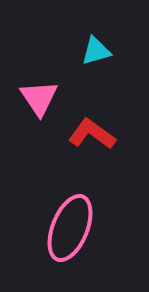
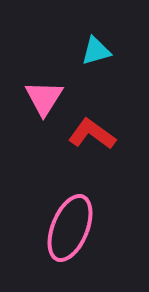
pink triangle: moved 5 px right; rotated 6 degrees clockwise
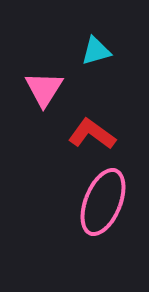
pink triangle: moved 9 px up
pink ellipse: moved 33 px right, 26 px up
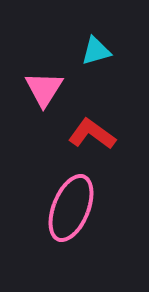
pink ellipse: moved 32 px left, 6 px down
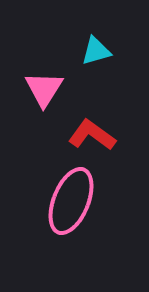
red L-shape: moved 1 px down
pink ellipse: moved 7 px up
